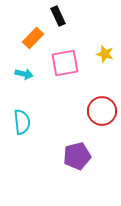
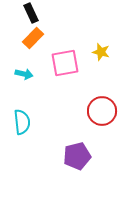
black rectangle: moved 27 px left, 3 px up
yellow star: moved 4 px left, 2 px up
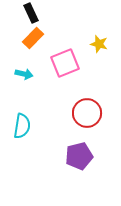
yellow star: moved 2 px left, 8 px up
pink square: rotated 12 degrees counterclockwise
red circle: moved 15 px left, 2 px down
cyan semicircle: moved 4 px down; rotated 15 degrees clockwise
purple pentagon: moved 2 px right
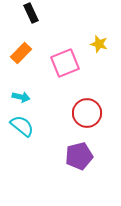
orange rectangle: moved 12 px left, 15 px down
cyan arrow: moved 3 px left, 23 px down
cyan semicircle: rotated 60 degrees counterclockwise
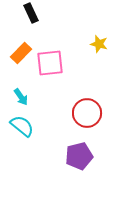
pink square: moved 15 px left; rotated 16 degrees clockwise
cyan arrow: rotated 42 degrees clockwise
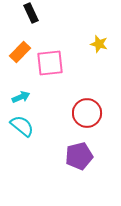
orange rectangle: moved 1 px left, 1 px up
cyan arrow: rotated 78 degrees counterclockwise
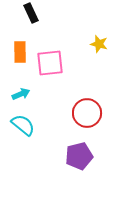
orange rectangle: rotated 45 degrees counterclockwise
cyan arrow: moved 3 px up
cyan semicircle: moved 1 px right, 1 px up
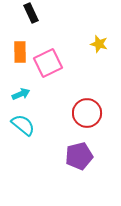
pink square: moved 2 px left; rotated 20 degrees counterclockwise
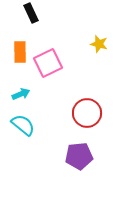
purple pentagon: rotated 8 degrees clockwise
